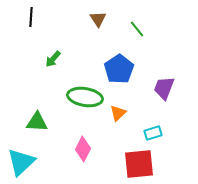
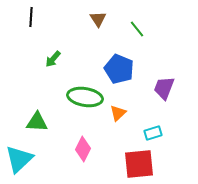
blue pentagon: rotated 16 degrees counterclockwise
cyan triangle: moved 2 px left, 3 px up
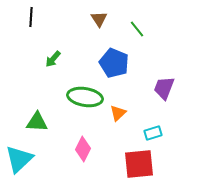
brown triangle: moved 1 px right
blue pentagon: moved 5 px left, 6 px up
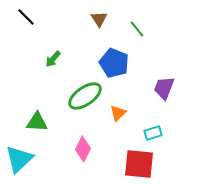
black line: moved 5 px left; rotated 48 degrees counterclockwise
green ellipse: moved 1 px up; rotated 44 degrees counterclockwise
red square: rotated 12 degrees clockwise
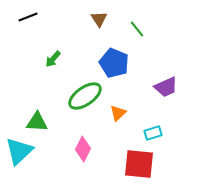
black line: moved 2 px right; rotated 66 degrees counterclockwise
purple trapezoid: moved 2 px right, 1 px up; rotated 135 degrees counterclockwise
cyan triangle: moved 8 px up
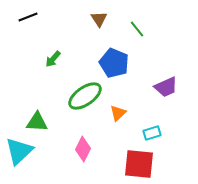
cyan rectangle: moved 1 px left
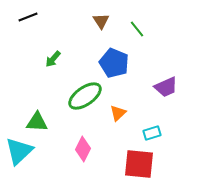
brown triangle: moved 2 px right, 2 px down
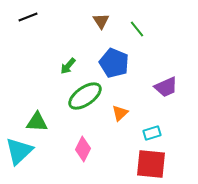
green arrow: moved 15 px right, 7 px down
orange triangle: moved 2 px right
red square: moved 12 px right
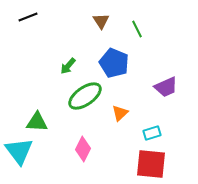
green line: rotated 12 degrees clockwise
cyan triangle: rotated 24 degrees counterclockwise
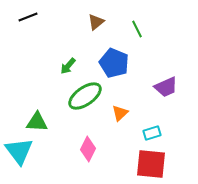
brown triangle: moved 5 px left, 1 px down; rotated 24 degrees clockwise
pink diamond: moved 5 px right
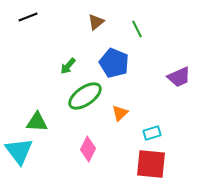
purple trapezoid: moved 13 px right, 10 px up
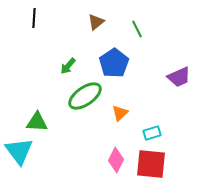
black line: moved 6 px right, 1 px down; rotated 66 degrees counterclockwise
blue pentagon: rotated 16 degrees clockwise
pink diamond: moved 28 px right, 11 px down
